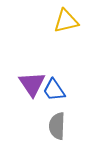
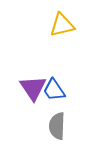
yellow triangle: moved 4 px left, 4 px down
purple triangle: moved 1 px right, 4 px down
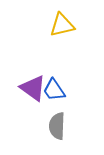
purple triangle: rotated 20 degrees counterclockwise
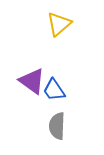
yellow triangle: moved 3 px left, 1 px up; rotated 28 degrees counterclockwise
purple triangle: moved 1 px left, 7 px up
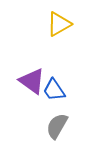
yellow triangle: rotated 12 degrees clockwise
gray semicircle: rotated 28 degrees clockwise
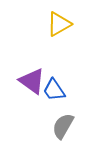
gray semicircle: moved 6 px right
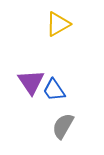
yellow triangle: moved 1 px left
purple triangle: moved 1 px left, 1 px down; rotated 20 degrees clockwise
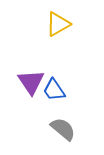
gray semicircle: moved 3 px down; rotated 100 degrees clockwise
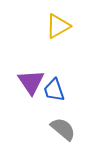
yellow triangle: moved 2 px down
blue trapezoid: rotated 15 degrees clockwise
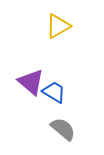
purple triangle: rotated 16 degrees counterclockwise
blue trapezoid: moved 2 px down; rotated 140 degrees clockwise
